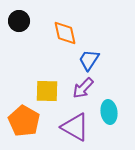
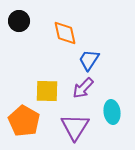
cyan ellipse: moved 3 px right
purple triangle: rotated 32 degrees clockwise
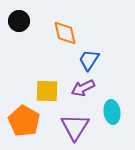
purple arrow: rotated 20 degrees clockwise
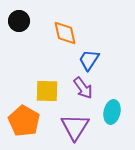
purple arrow: rotated 100 degrees counterclockwise
cyan ellipse: rotated 20 degrees clockwise
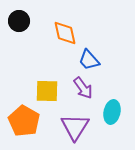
blue trapezoid: rotated 75 degrees counterclockwise
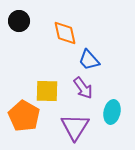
orange pentagon: moved 5 px up
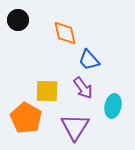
black circle: moved 1 px left, 1 px up
cyan ellipse: moved 1 px right, 6 px up
orange pentagon: moved 2 px right, 2 px down
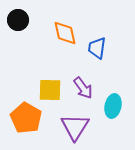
blue trapezoid: moved 8 px right, 12 px up; rotated 50 degrees clockwise
yellow square: moved 3 px right, 1 px up
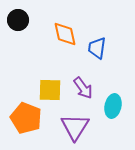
orange diamond: moved 1 px down
orange pentagon: rotated 8 degrees counterclockwise
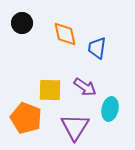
black circle: moved 4 px right, 3 px down
purple arrow: moved 2 px right, 1 px up; rotated 20 degrees counterclockwise
cyan ellipse: moved 3 px left, 3 px down
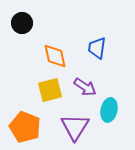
orange diamond: moved 10 px left, 22 px down
yellow square: rotated 15 degrees counterclockwise
cyan ellipse: moved 1 px left, 1 px down
orange pentagon: moved 1 px left, 9 px down
